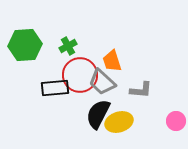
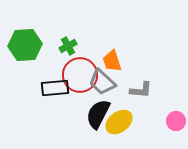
yellow ellipse: rotated 20 degrees counterclockwise
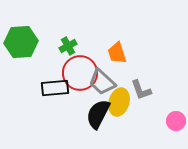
green hexagon: moved 4 px left, 3 px up
orange trapezoid: moved 5 px right, 8 px up
red circle: moved 2 px up
gray L-shape: rotated 65 degrees clockwise
yellow ellipse: moved 20 px up; rotated 36 degrees counterclockwise
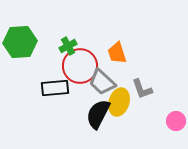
green hexagon: moved 1 px left
red circle: moved 7 px up
gray L-shape: moved 1 px right, 1 px up
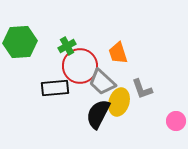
green cross: moved 1 px left
orange trapezoid: moved 1 px right
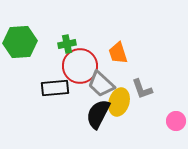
green cross: moved 2 px up; rotated 18 degrees clockwise
gray trapezoid: moved 1 px left, 2 px down
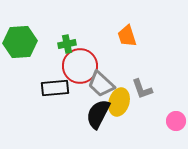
orange trapezoid: moved 9 px right, 17 px up
